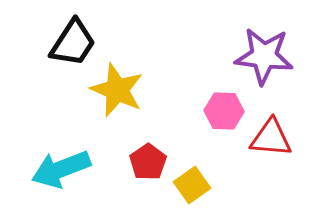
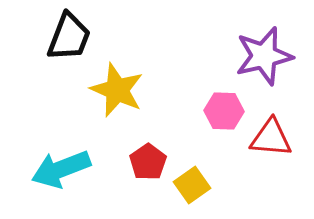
black trapezoid: moved 4 px left, 6 px up; rotated 12 degrees counterclockwise
purple star: rotated 20 degrees counterclockwise
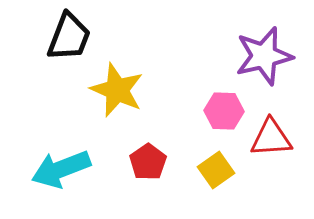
red triangle: rotated 9 degrees counterclockwise
yellow square: moved 24 px right, 15 px up
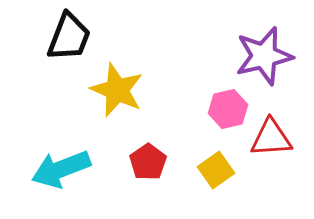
pink hexagon: moved 4 px right, 2 px up; rotated 15 degrees counterclockwise
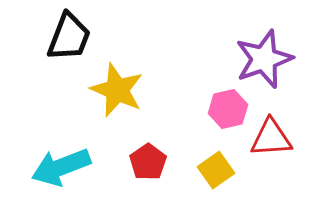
purple star: moved 3 px down; rotated 6 degrees counterclockwise
cyan arrow: moved 2 px up
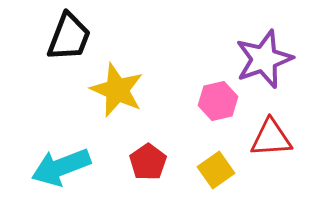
pink hexagon: moved 10 px left, 8 px up
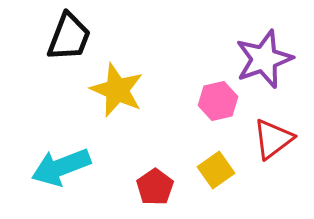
red triangle: moved 2 px right, 1 px down; rotated 33 degrees counterclockwise
red pentagon: moved 7 px right, 25 px down
